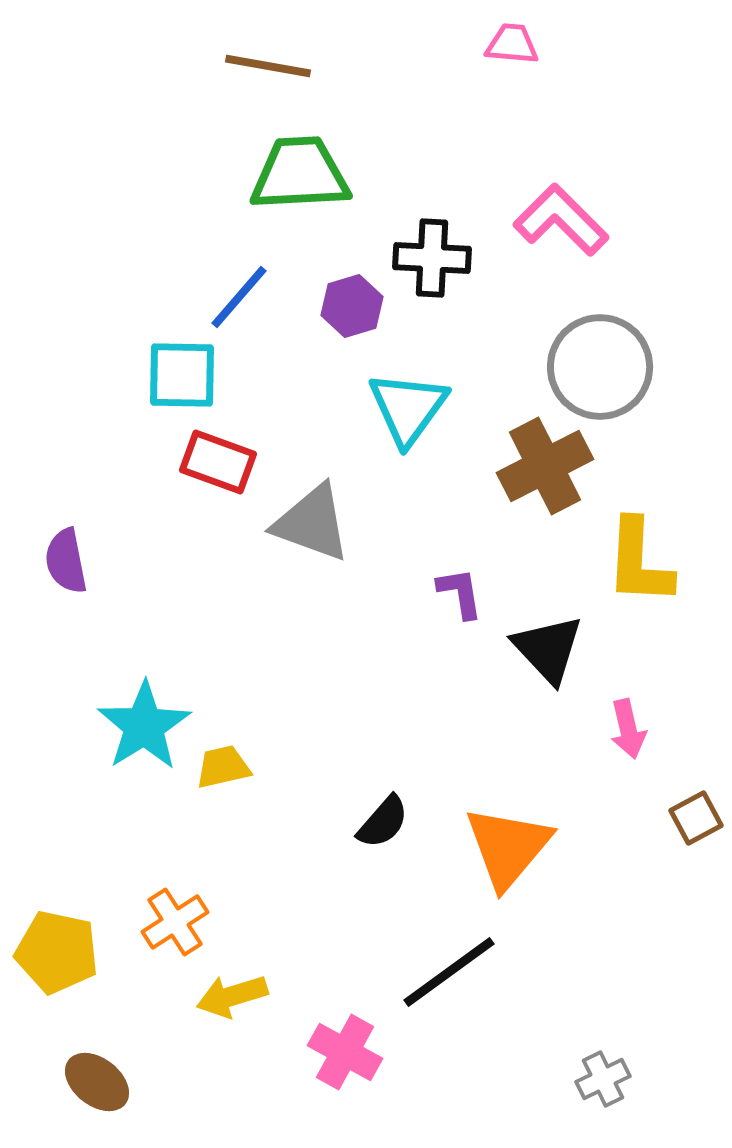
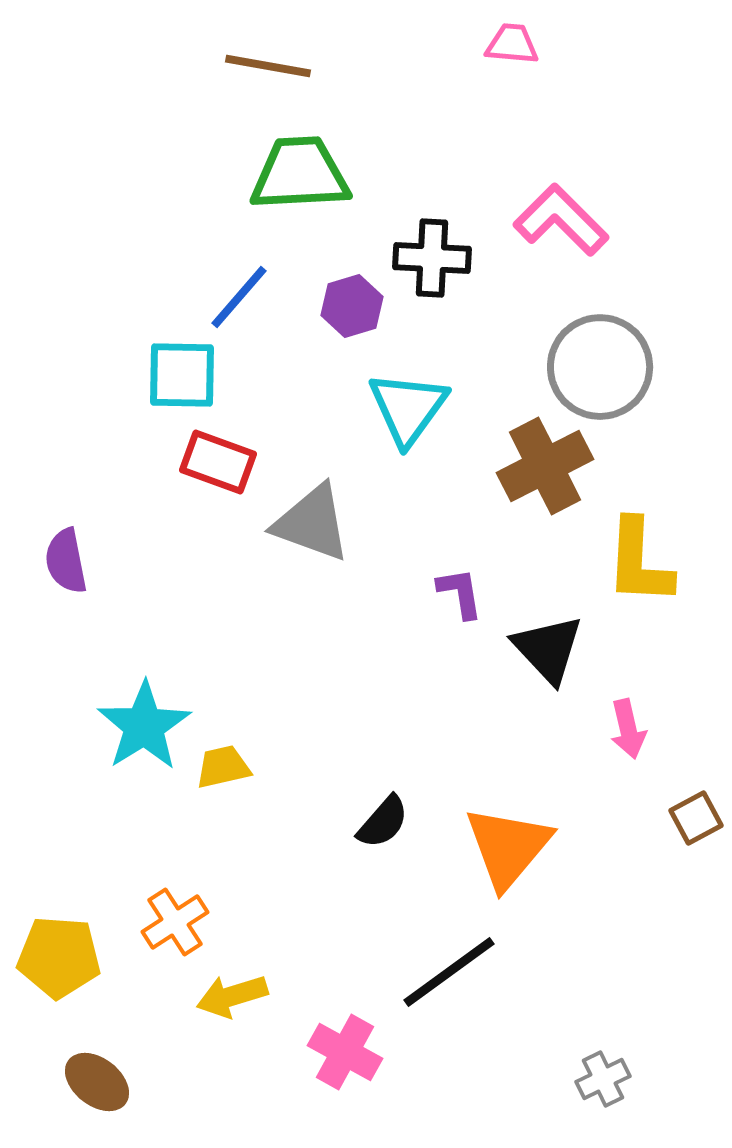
yellow pentagon: moved 2 px right, 5 px down; rotated 8 degrees counterclockwise
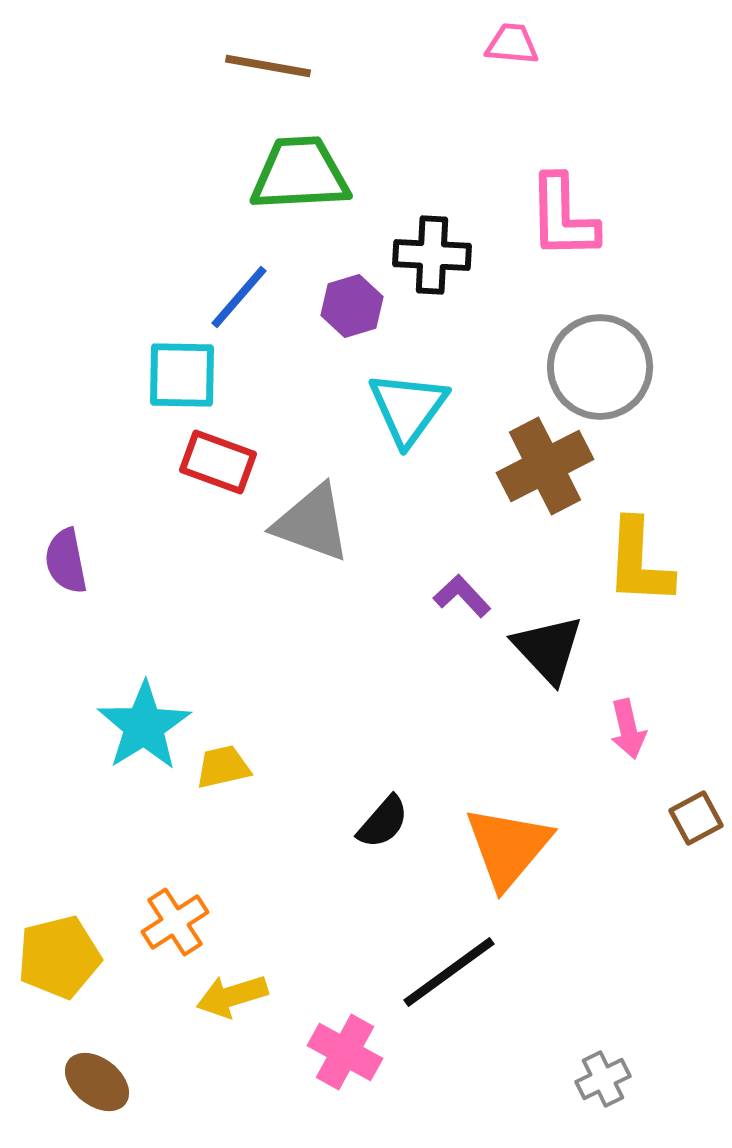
pink L-shape: moved 2 px right, 3 px up; rotated 136 degrees counterclockwise
black cross: moved 3 px up
purple L-shape: moved 2 px right, 3 px down; rotated 34 degrees counterclockwise
yellow pentagon: rotated 18 degrees counterclockwise
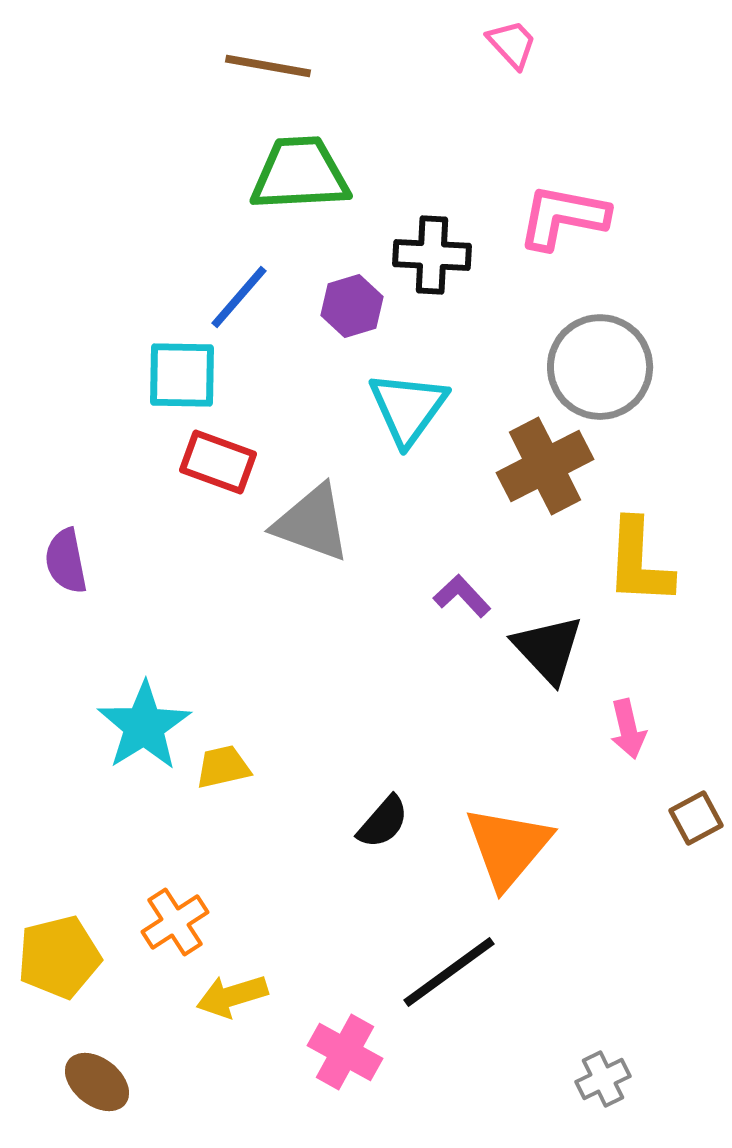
pink trapezoid: rotated 42 degrees clockwise
pink L-shape: rotated 102 degrees clockwise
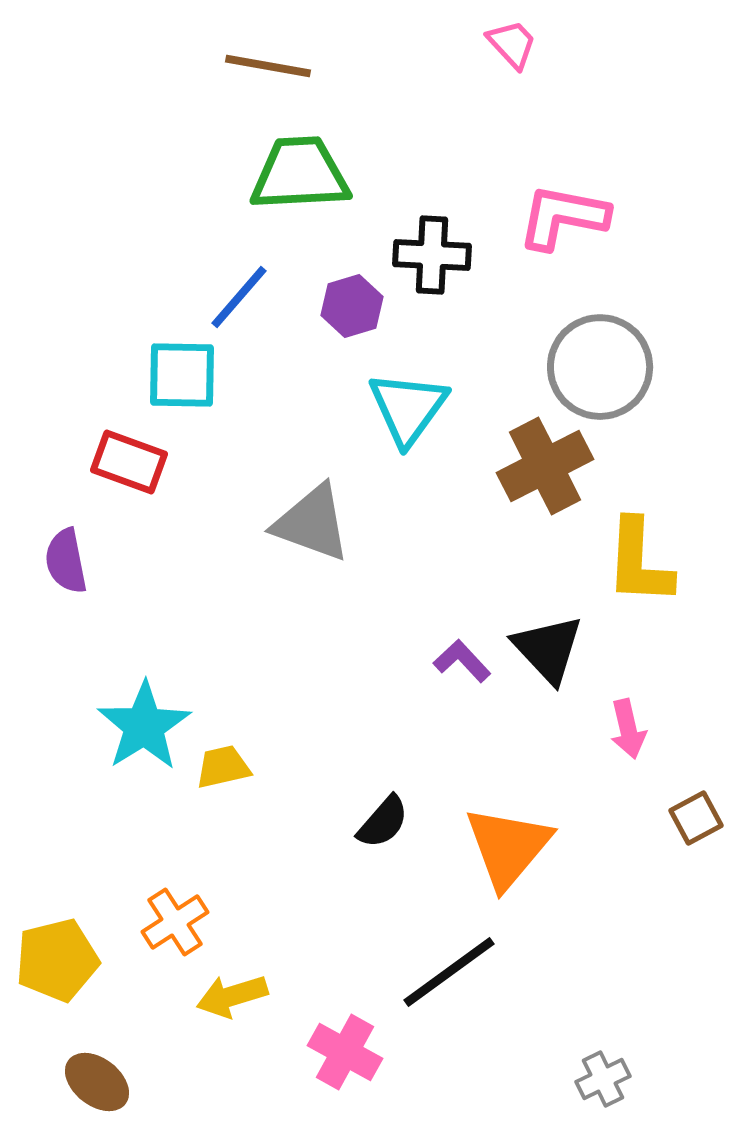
red rectangle: moved 89 px left
purple L-shape: moved 65 px down
yellow pentagon: moved 2 px left, 3 px down
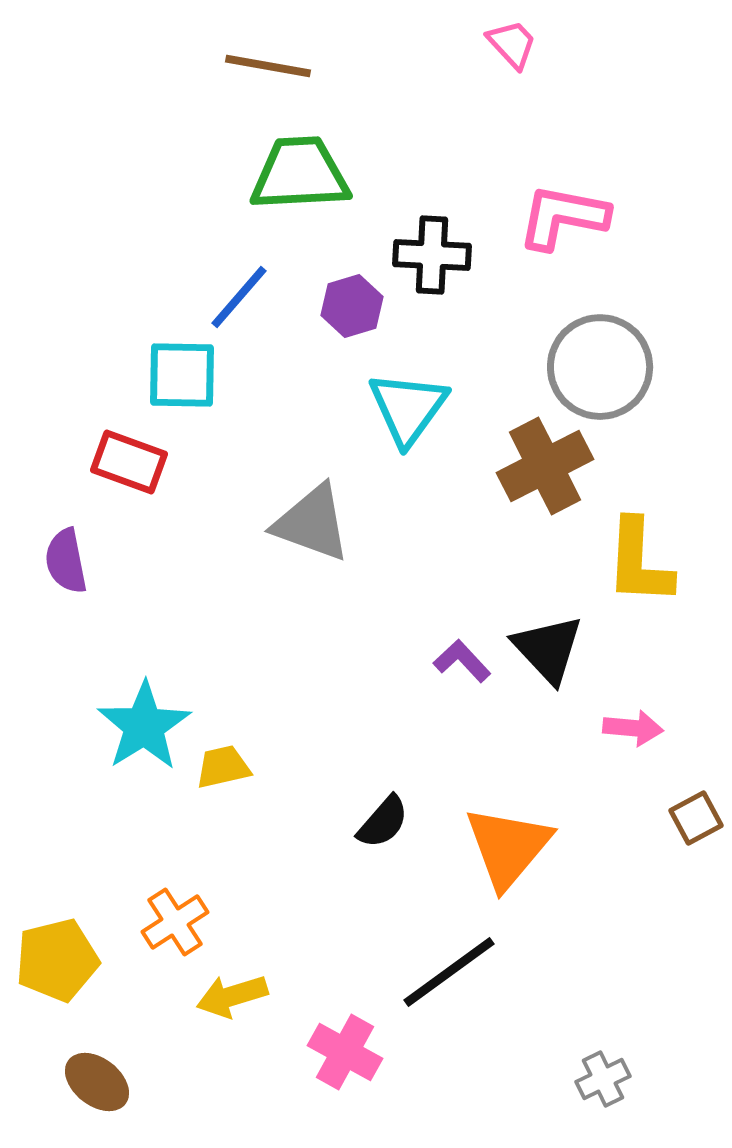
pink arrow: moved 5 px right, 1 px up; rotated 72 degrees counterclockwise
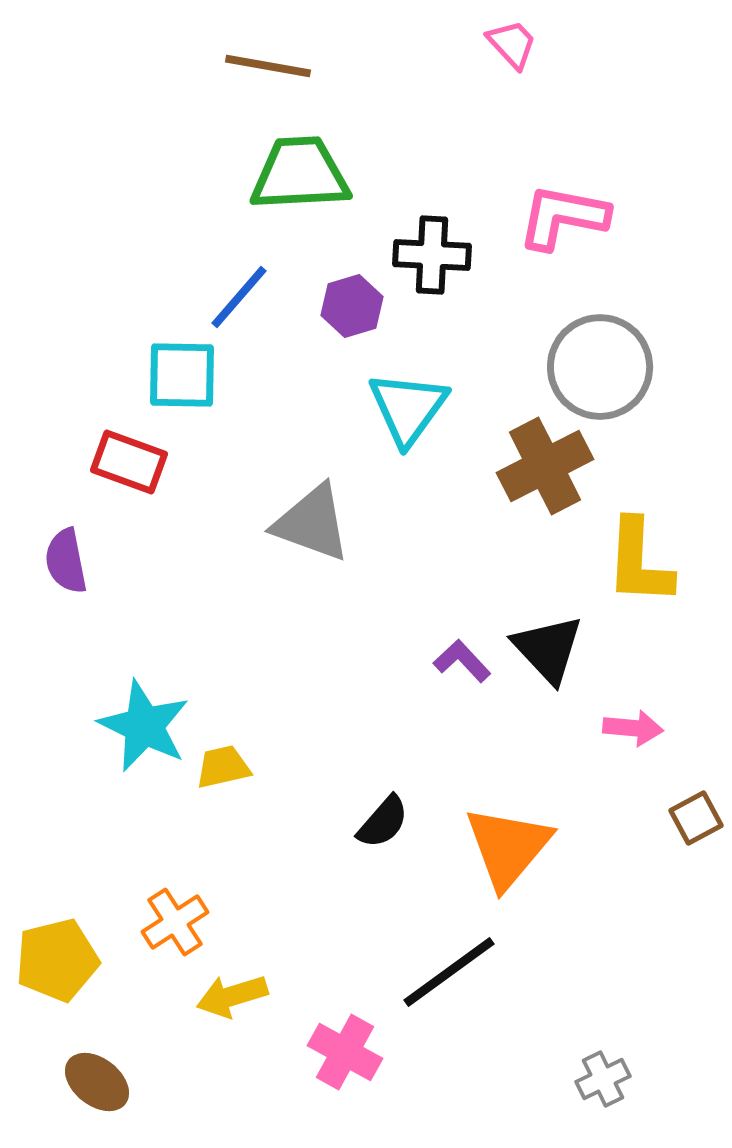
cyan star: rotated 14 degrees counterclockwise
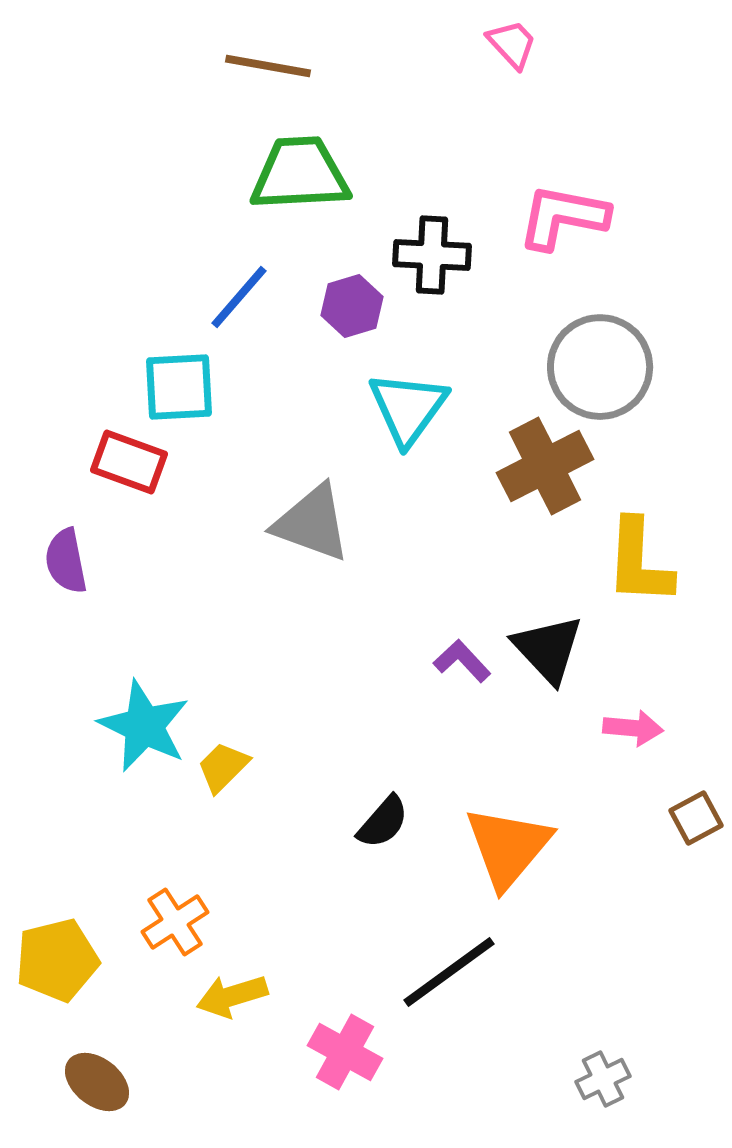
cyan square: moved 3 px left, 12 px down; rotated 4 degrees counterclockwise
yellow trapezoid: rotated 32 degrees counterclockwise
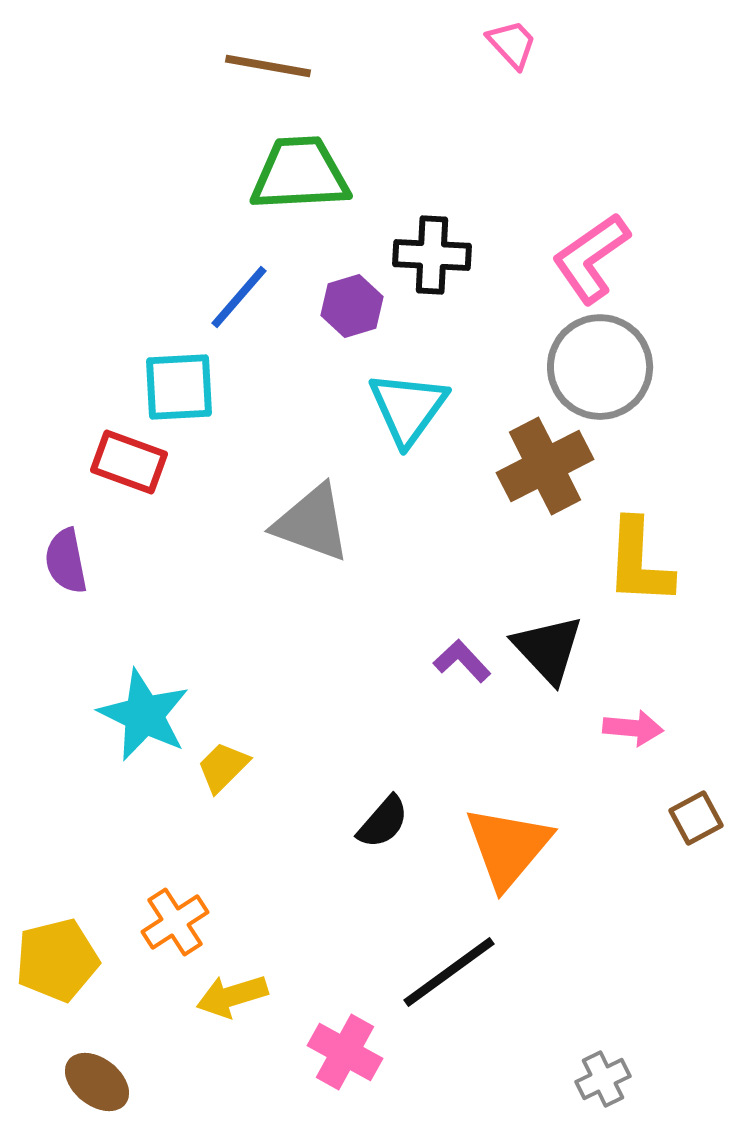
pink L-shape: moved 28 px right, 41 px down; rotated 46 degrees counterclockwise
cyan star: moved 11 px up
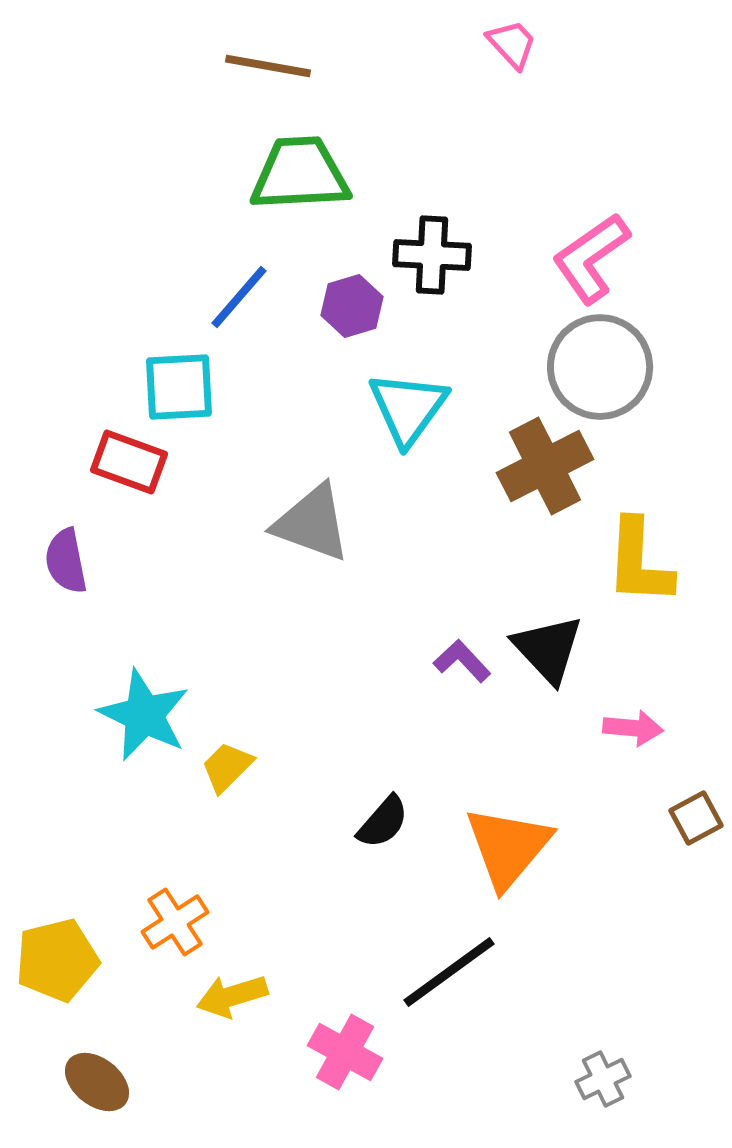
yellow trapezoid: moved 4 px right
